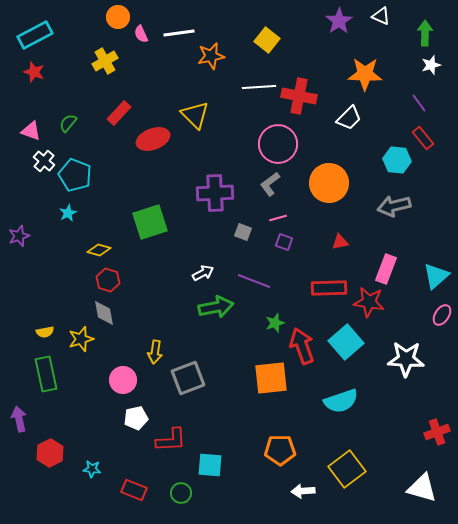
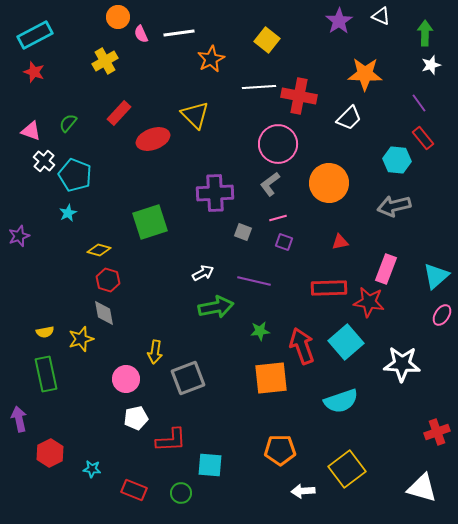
orange star at (211, 56): moved 3 px down; rotated 16 degrees counterclockwise
purple line at (254, 281): rotated 8 degrees counterclockwise
green star at (275, 323): moved 15 px left, 8 px down; rotated 12 degrees clockwise
white star at (406, 359): moved 4 px left, 5 px down
pink circle at (123, 380): moved 3 px right, 1 px up
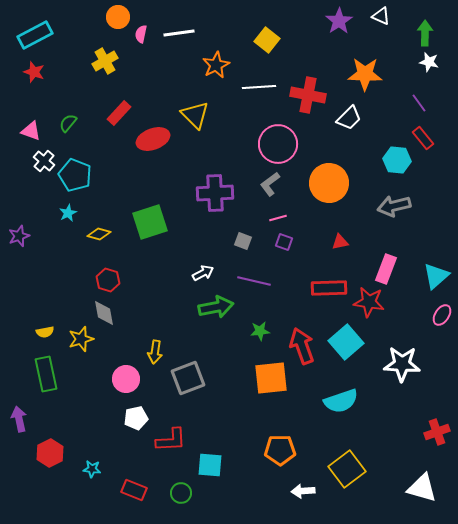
pink semicircle at (141, 34): rotated 36 degrees clockwise
orange star at (211, 59): moved 5 px right, 6 px down
white star at (431, 65): moved 2 px left, 3 px up; rotated 30 degrees clockwise
red cross at (299, 96): moved 9 px right, 1 px up
gray square at (243, 232): moved 9 px down
yellow diamond at (99, 250): moved 16 px up
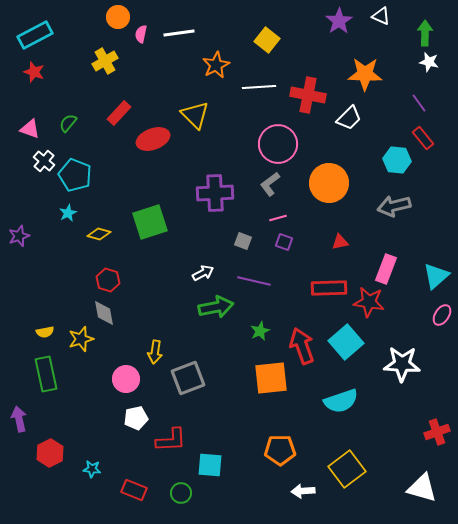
pink triangle at (31, 131): moved 1 px left, 2 px up
green star at (260, 331): rotated 18 degrees counterclockwise
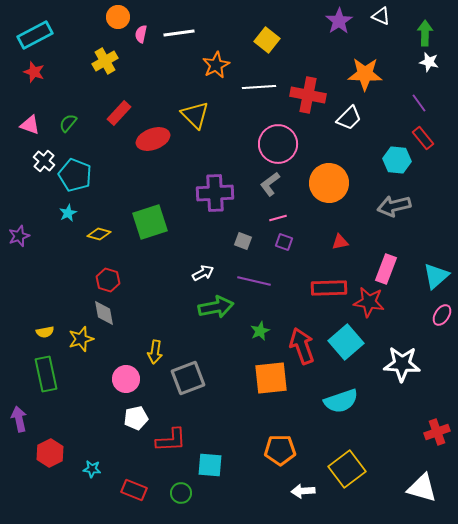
pink triangle at (30, 129): moved 4 px up
